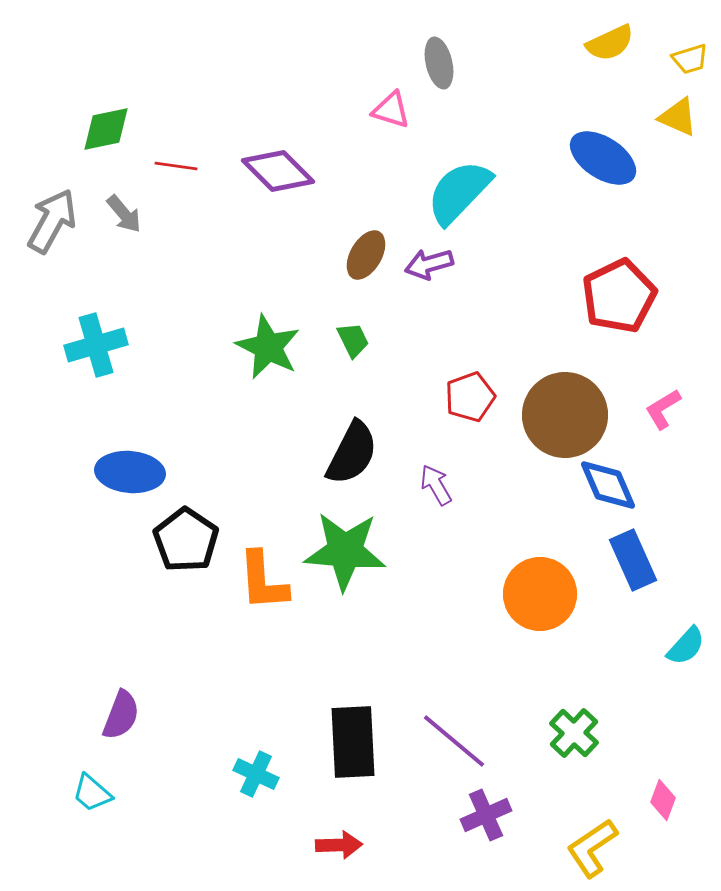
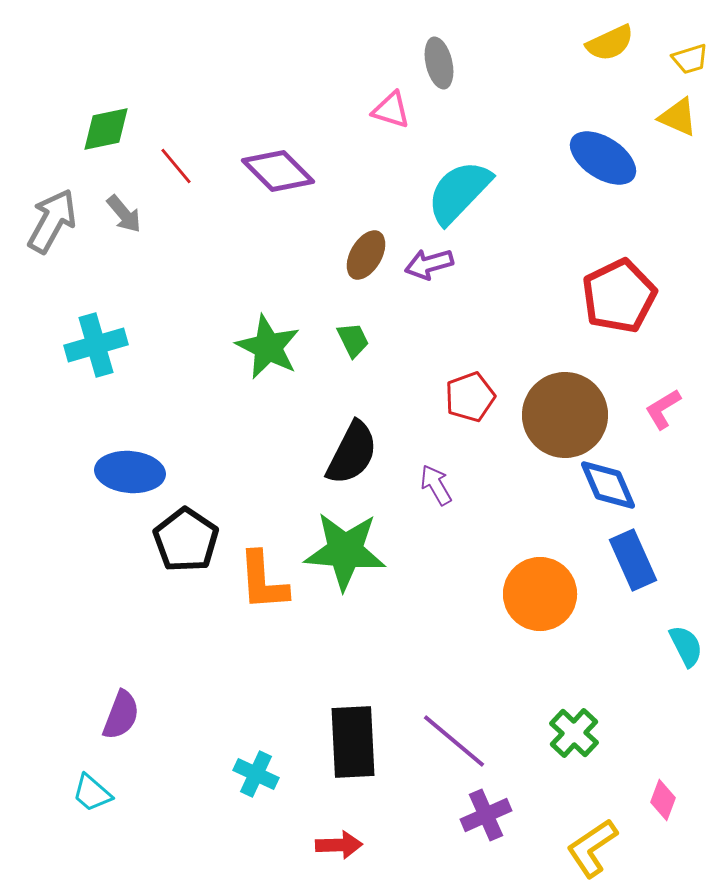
red line at (176, 166): rotated 42 degrees clockwise
cyan semicircle at (686, 646): rotated 69 degrees counterclockwise
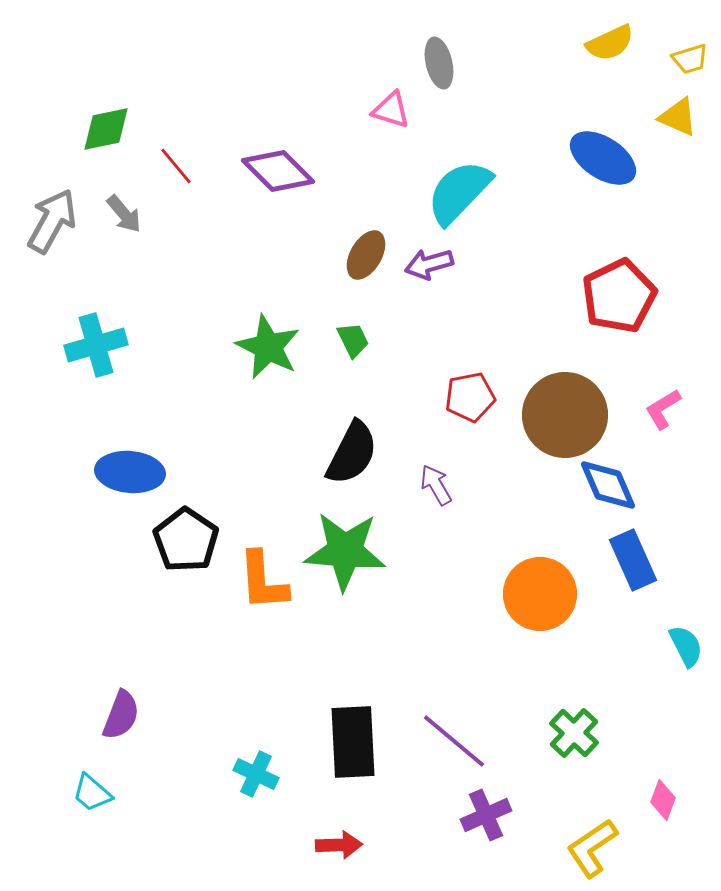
red pentagon at (470, 397): rotated 9 degrees clockwise
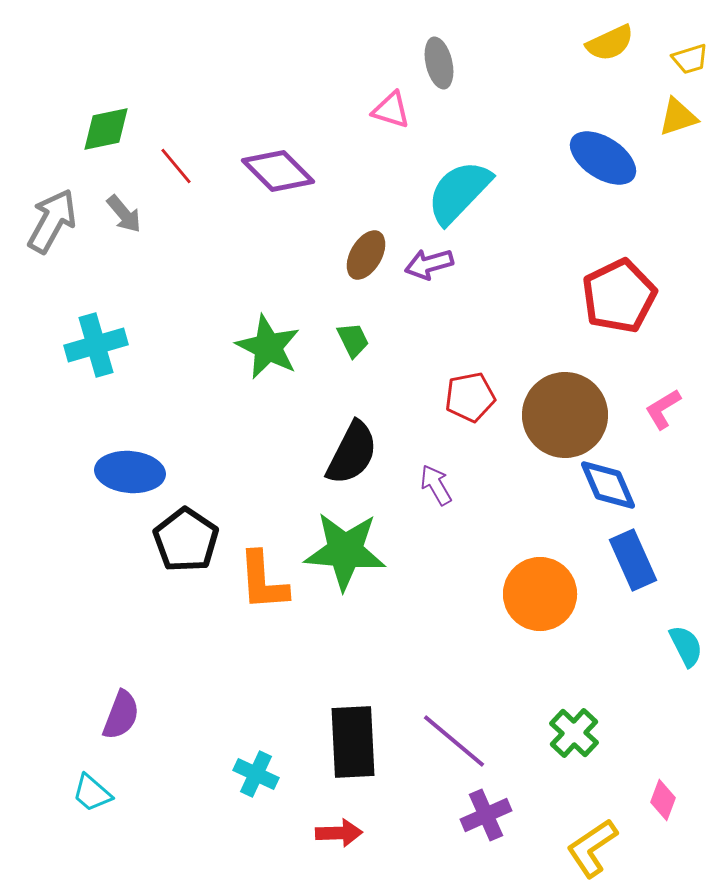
yellow triangle at (678, 117): rotated 42 degrees counterclockwise
red arrow at (339, 845): moved 12 px up
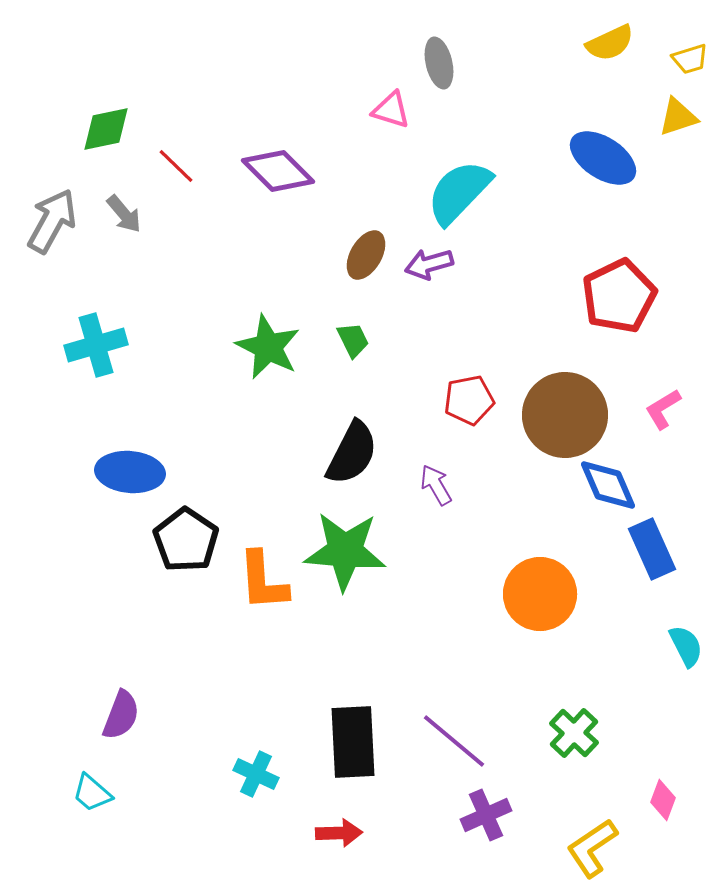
red line at (176, 166): rotated 6 degrees counterclockwise
red pentagon at (470, 397): moved 1 px left, 3 px down
blue rectangle at (633, 560): moved 19 px right, 11 px up
